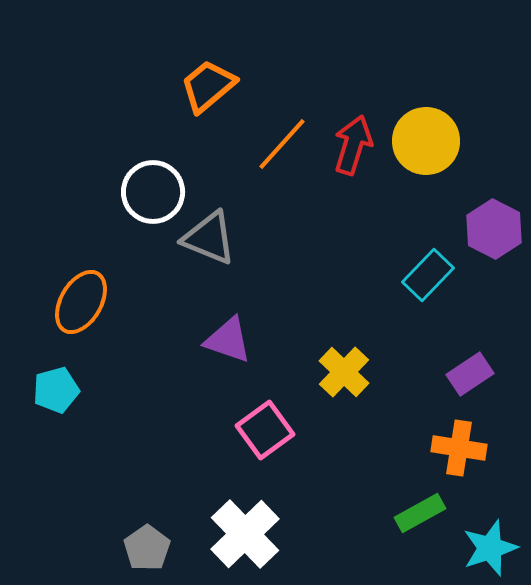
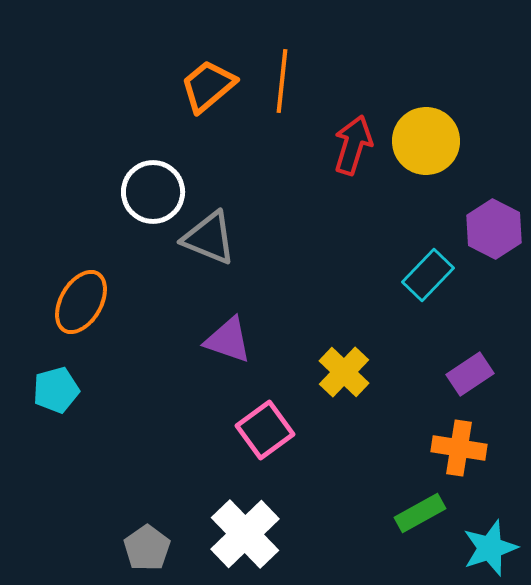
orange line: moved 63 px up; rotated 36 degrees counterclockwise
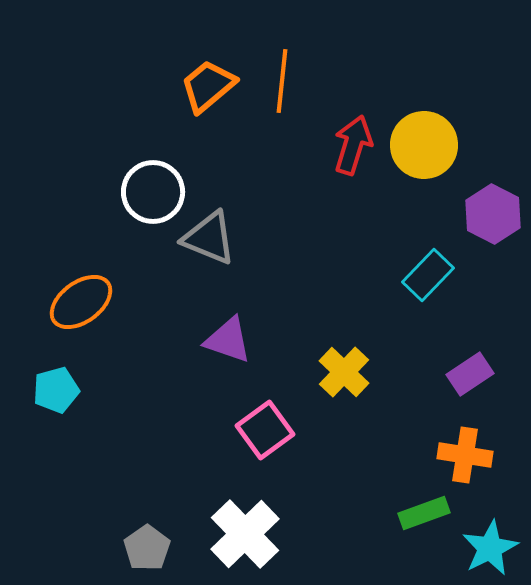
yellow circle: moved 2 px left, 4 px down
purple hexagon: moved 1 px left, 15 px up
orange ellipse: rotated 24 degrees clockwise
orange cross: moved 6 px right, 7 px down
green rectangle: moved 4 px right; rotated 9 degrees clockwise
cyan star: rotated 8 degrees counterclockwise
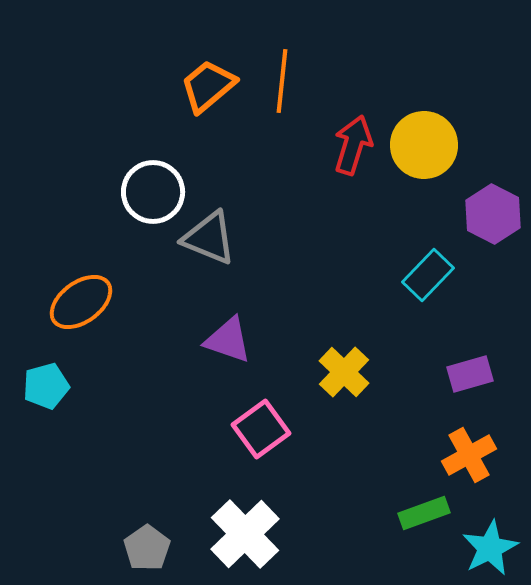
purple rectangle: rotated 18 degrees clockwise
cyan pentagon: moved 10 px left, 4 px up
pink square: moved 4 px left, 1 px up
orange cross: moved 4 px right; rotated 38 degrees counterclockwise
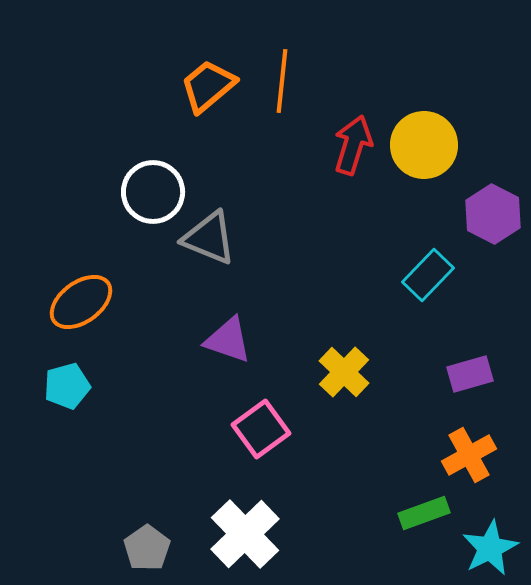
cyan pentagon: moved 21 px right
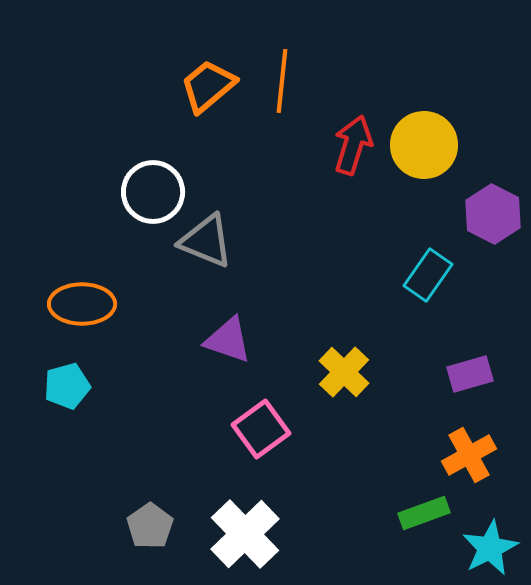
gray triangle: moved 3 px left, 3 px down
cyan rectangle: rotated 9 degrees counterclockwise
orange ellipse: moved 1 px right, 2 px down; rotated 36 degrees clockwise
gray pentagon: moved 3 px right, 22 px up
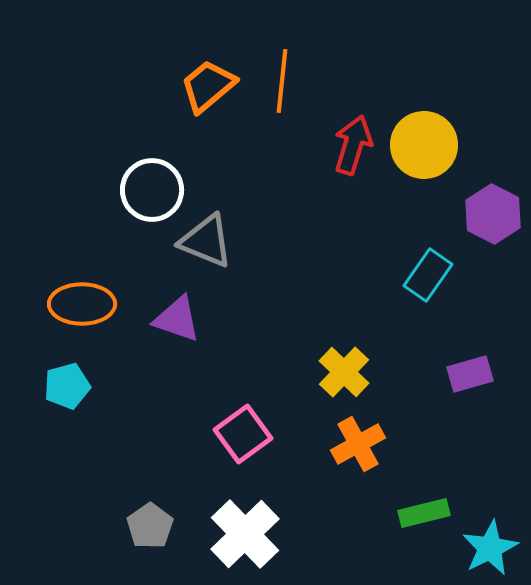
white circle: moved 1 px left, 2 px up
purple triangle: moved 51 px left, 21 px up
pink square: moved 18 px left, 5 px down
orange cross: moved 111 px left, 11 px up
green rectangle: rotated 6 degrees clockwise
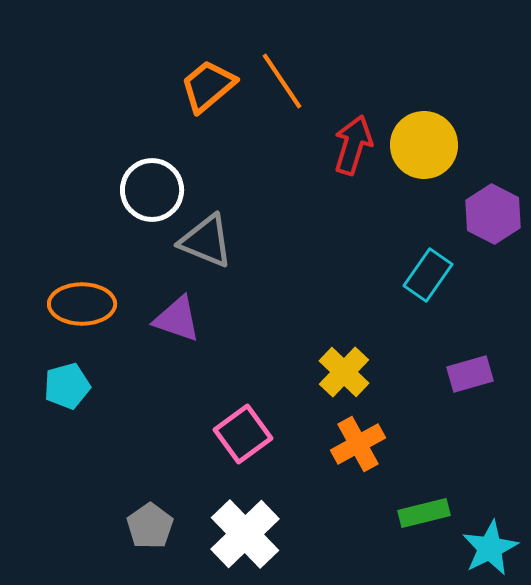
orange line: rotated 40 degrees counterclockwise
